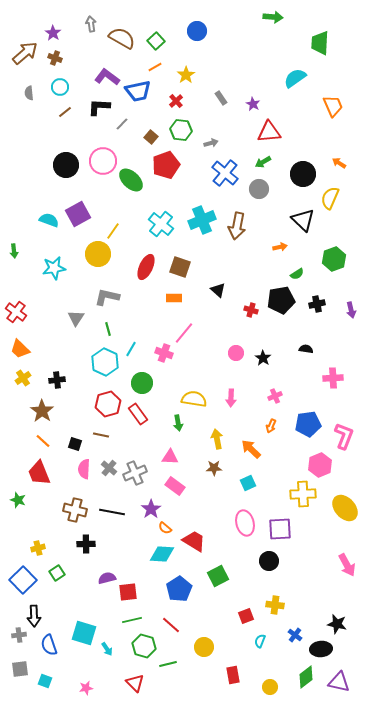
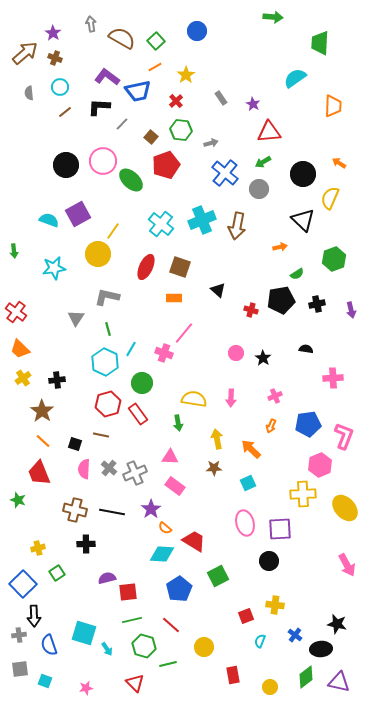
orange trapezoid at (333, 106): rotated 25 degrees clockwise
blue square at (23, 580): moved 4 px down
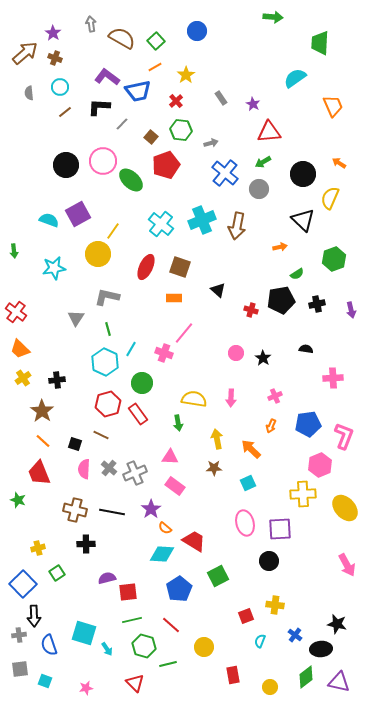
orange trapezoid at (333, 106): rotated 25 degrees counterclockwise
brown line at (101, 435): rotated 14 degrees clockwise
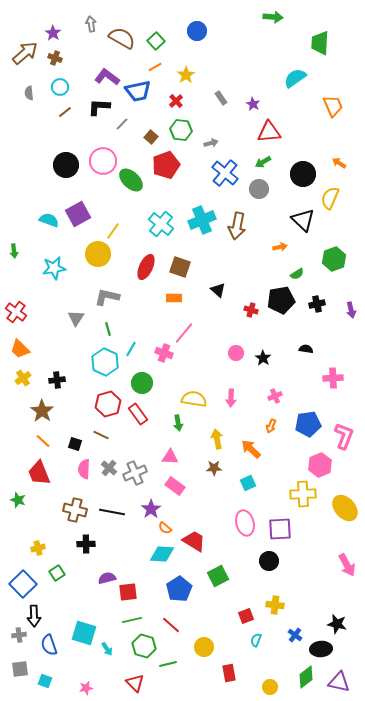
cyan semicircle at (260, 641): moved 4 px left, 1 px up
red rectangle at (233, 675): moved 4 px left, 2 px up
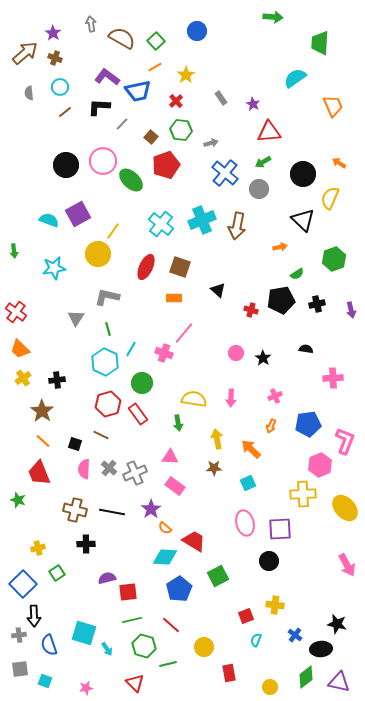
pink L-shape at (344, 436): moved 1 px right, 5 px down
cyan diamond at (162, 554): moved 3 px right, 3 px down
